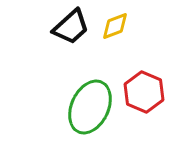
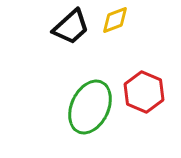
yellow diamond: moved 6 px up
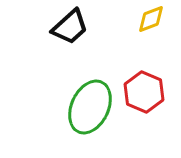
yellow diamond: moved 36 px right, 1 px up
black trapezoid: moved 1 px left
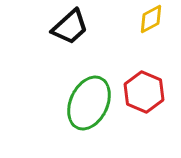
yellow diamond: rotated 8 degrees counterclockwise
green ellipse: moved 1 px left, 4 px up
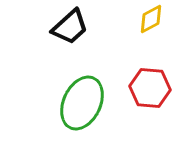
red hexagon: moved 6 px right, 4 px up; rotated 18 degrees counterclockwise
green ellipse: moved 7 px left
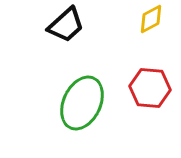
black trapezoid: moved 4 px left, 2 px up
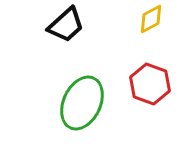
red hexagon: moved 4 px up; rotated 15 degrees clockwise
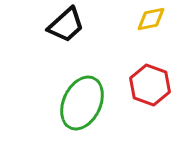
yellow diamond: rotated 16 degrees clockwise
red hexagon: moved 1 px down
